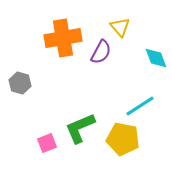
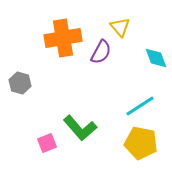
green L-shape: rotated 108 degrees counterclockwise
yellow pentagon: moved 18 px right, 4 px down
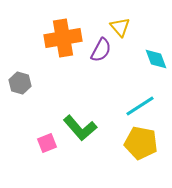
purple semicircle: moved 2 px up
cyan diamond: moved 1 px down
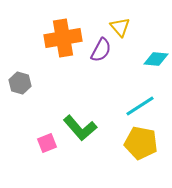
cyan diamond: rotated 65 degrees counterclockwise
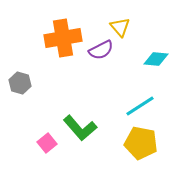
purple semicircle: rotated 35 degrees clockwise
pink square: rotated 18 degrees counterclockwise
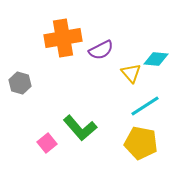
yellow triangle: moved 11 px right, 46 px down
cyan line: moved 5 px right
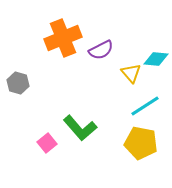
orange cross: rotated 12 degrees counterclockwise
gray hexagon: moved 2 px left
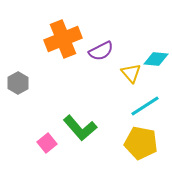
orange cross: moved 1 px down
purple semicircle: moved 1 px down
gray hexagon: rotated 15 degrees clockwise
